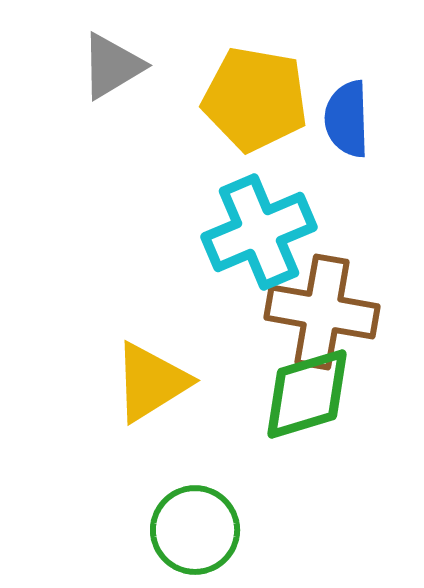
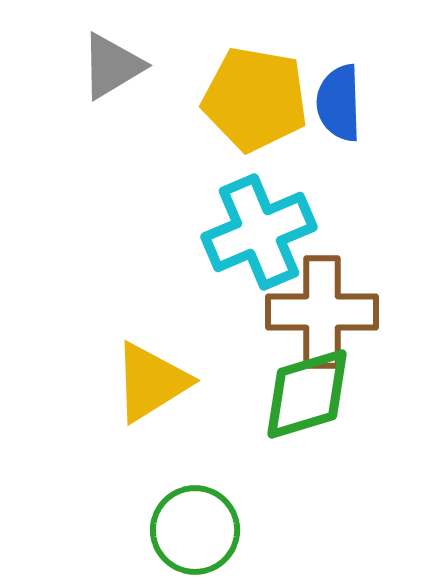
blue semicircle: moved 8 px left, 16 px up
brown cross: rotated 10 degrees counterclockwise
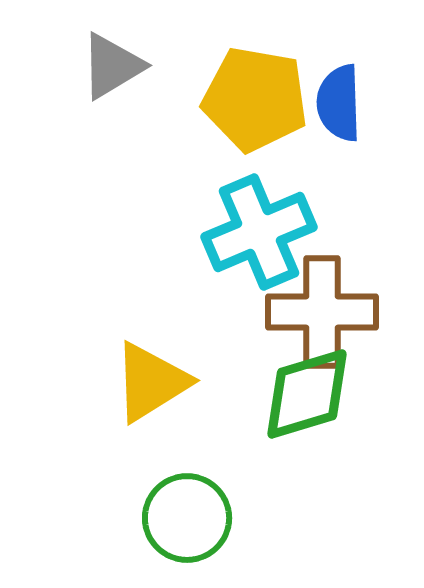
green circle: moved 8 px left, 12 px up
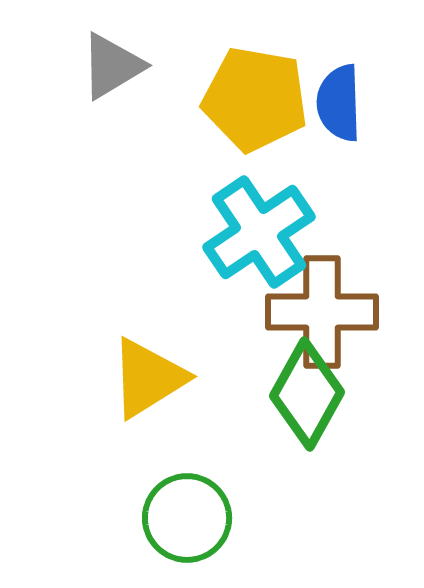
cyan cross: rotated 11 degrees counterclockwise
yellow triangle: moved 3 px left, 4 px up
green diamond: rotated 44 degrees counterclockwise
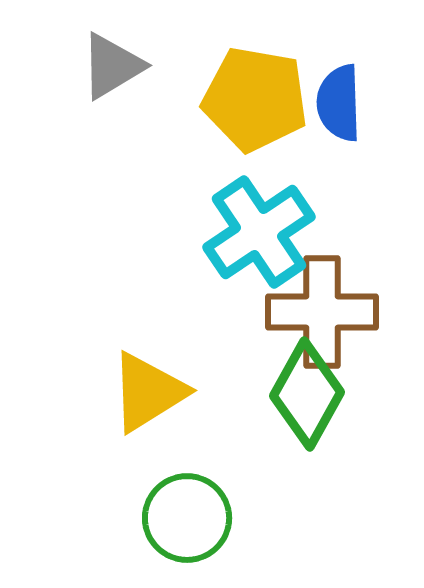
yellow triangle: moved 14 px down
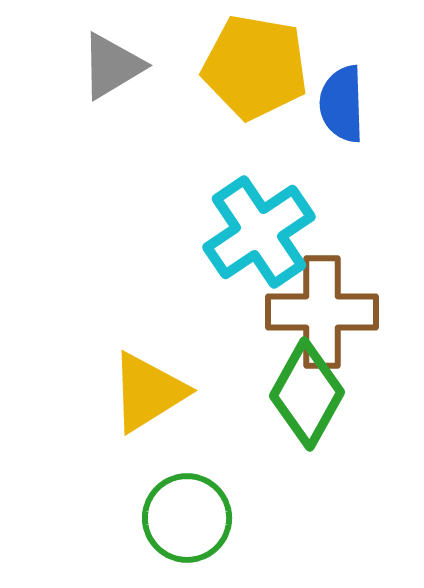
yellow pentagon: moved 32 px up
blue semicircle: moved 3 px right, 1 px down
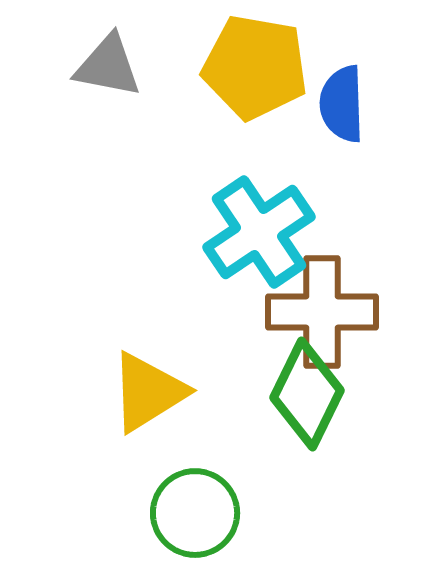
gray triangle: moved 4 px left; rotated 42 degrees clockwise
green diamond: rotated 3 degrees counterclockwise
green circle: moved 8 px right, 5 px up
